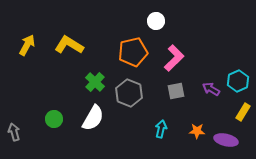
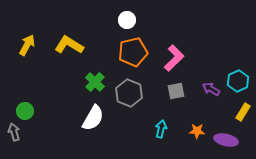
white circle: moved 29 px left, 1 px up
green circle: moved 29 px left, 8 px up
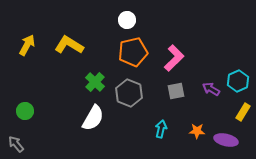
gray arrow: moved 2 px right, 12 px down; rotated 24 degrees counterclockwise
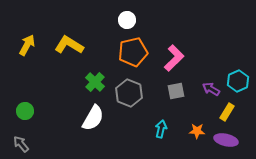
yellow rectangle: moved 16 px left
gray arrow: moved 5 px right
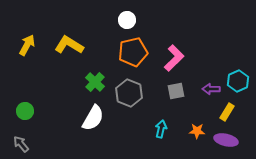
purple arrow: rotated 30 degrees counterclockwise
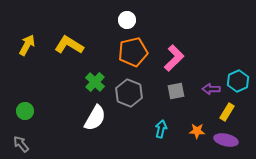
white semicircle: moved 2 px right
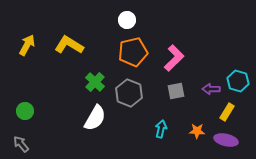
cyan hexagon: rotated 20 degrees counterclockwise
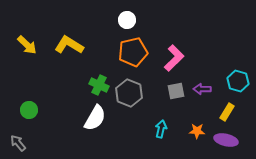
yellow arrow: rotated 105 degrees clockwise
green cross: moved 4 px right, 3 px down; rotated 18 degrees counterclockwise
purple arrow: moved 9 px left
green circle: moved 4 px right, 1 px up
gray arrow: moved 3 px left, 1 px up
